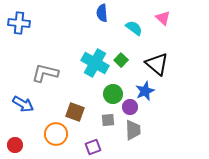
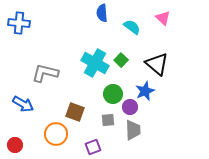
cyan semicircle: moved 2 px left, 1 px up
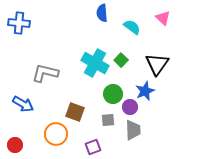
black triangle: rotated 25 degrees clockwise
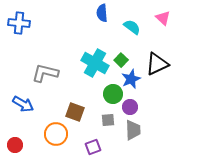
black triangle: rotated 30 degrees clockwise
blue star: moved 14 px left, 12 px up
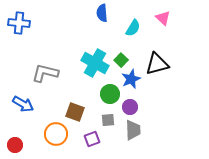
cyan semicircle: moved 1 px right, 1 px down; rotated 84 degrees clockwise
black triangle: rotated 10 degrees clockwise
green circle: moved 3 px left
purple square: moved 1 px left, 8 px up
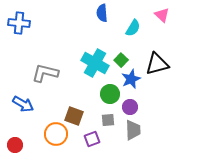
pink triangle: moved 1 px left, 3 px up
brown square: moved 1 px left, 4 px down
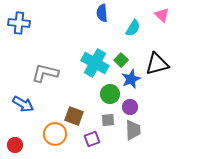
orange circle: moved 1 px left
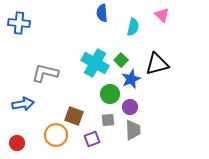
cyan semicircle: moved 1 px up; rotated 18 degrees counterclockwise
blue arrow: rotated 40 degrees counterclockwise
orange circle: moved 1 px right, 1 px down
red circle: moved 2 px right, 2 px up
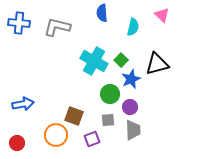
cyan cross: moved 1 px left, 2 px up
gray L-shape: moved 12 px right, 46 px up
